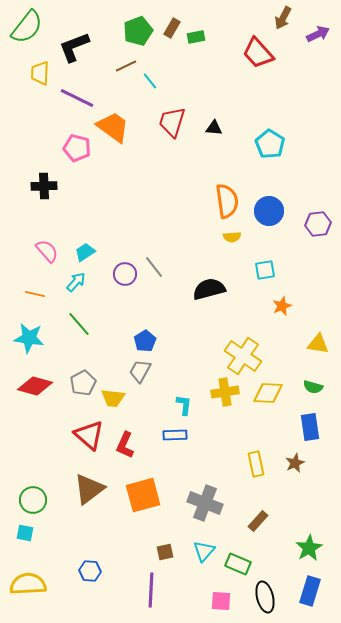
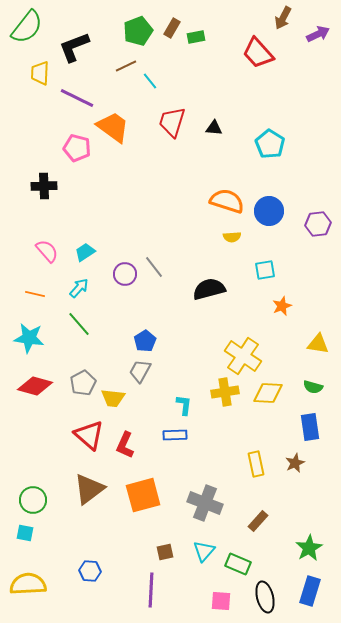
orange semicircle at (227, 201): rotated 64 degrees counterclockwise
cyan arrow at (76, 282): moved 3 px right, 6 px down
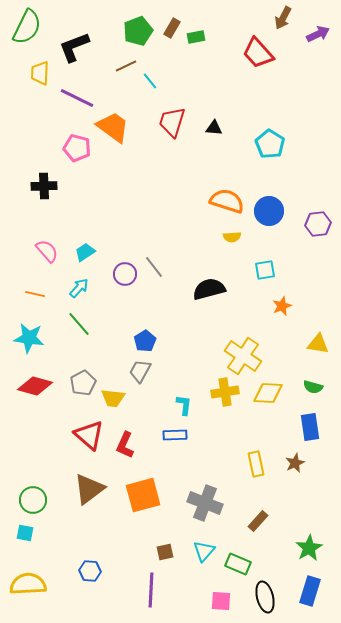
green semicircle at (27, 27): rotated 12 degrees counterclockwise
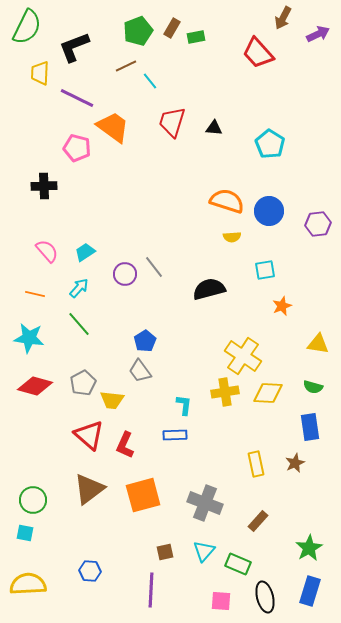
gray trapezoid at (140, 371): rotated 65 degrees counterclockwise
yellow trapezoid at (113, 398): moved 1 px left, 2 px down
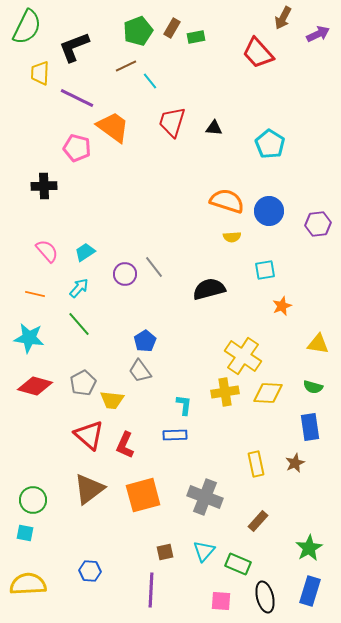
gray cross at (205, 503): moved 6 px up
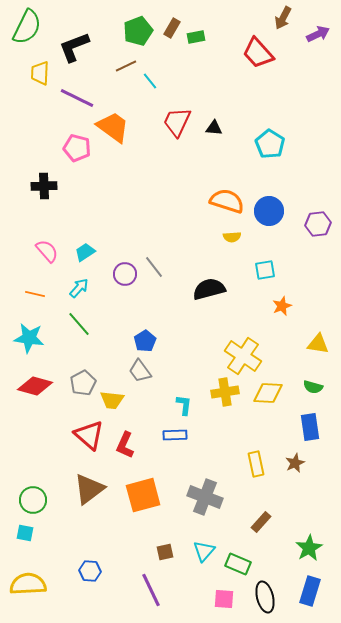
red trapezoid at (172, 122): moved 5 px right; rotated 8 degrees clockwise
brown rectangle at (258, 521): moved 3 px right, 1 px down
purple line at (151, 590): rotated 28 degrees counterclockwise
pink square at (221, 601): moved 3 px right, 2 px up
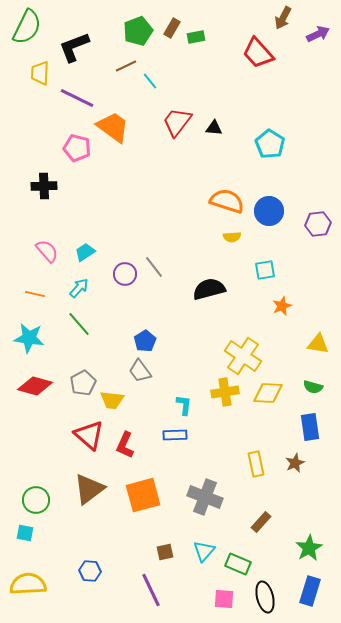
red trapezoid at (177, 122): rotated 12 degrees clockwise
green circle at (33, 500): moved 3 px right
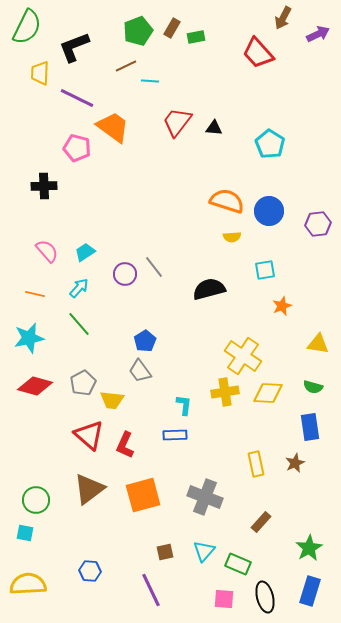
cyan line at (150, 81): rotated 48 degrees counterclockwise
cyan star at (29, 338): rotated 20 degrees counterclockwise
